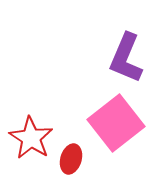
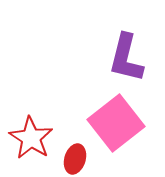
purple L-shape: rotated 9 degrees counterclockwise
red ellipse: moved 4 px right
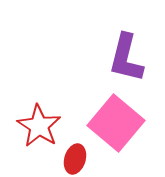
pink square: rotated 12 degrees counterclockwise
red star: moved 8 px right, 12 px up
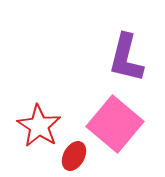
pink square: moved 1 px left, 1 px down
red ellipse: moved 1 px left, 3 px up; rotated 12 degrees clockwise
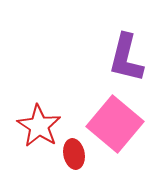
red ellipse: moved 2 px up; rotated 40 degrees counterclockwise
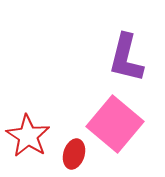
red star: moved 11 px left, 10 px down
red ellipse: rotated 28 degrees clockwise
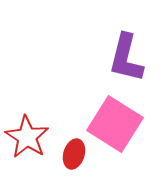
pink square: rotated 8 degrees counterclockwise
red star: moved 1 px left, 1 px down
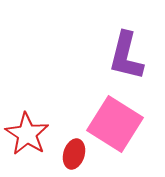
purple L-shape: moved 2 px up
red star: moved 3 px up
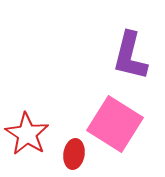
purple L-shape: moved 4 px right
red ellipse: rotated 8 degrees counterclockwise
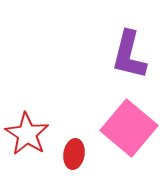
purple L-shape: moved 1 px left, 1 px up
pink square: moved 14 px right, 4 px down; rotated 8 degrees clockwise
